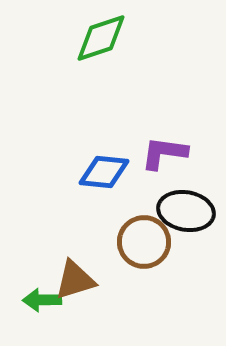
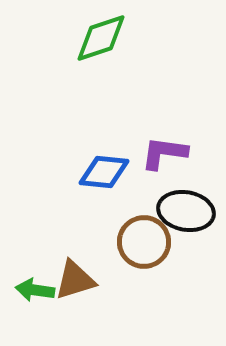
green arrow: moved 7 px left, 10 px up; rotated 9 degrees clockwise
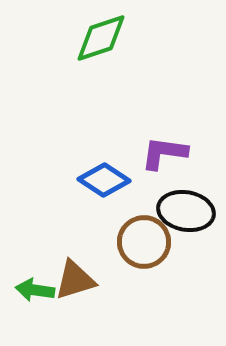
blue diamond: moved 8 px down; rotated 27 degrees clockwise
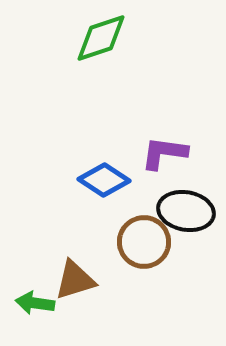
green arrow: moved 13 px down
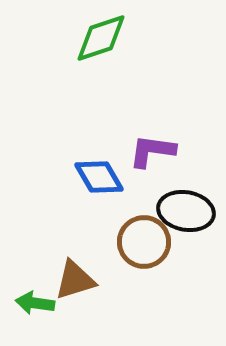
purple L-shape: moved 12 px left, 2 px up
blue diamond: moved 5 px left, 3 px up; rotated 27 degrees clockwise
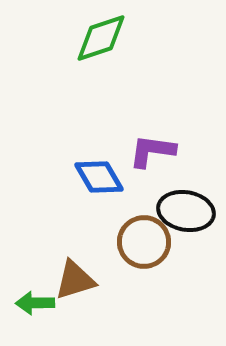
green arrow: rotated 9 degrees counterclockwise
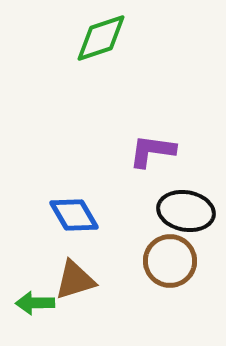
blue diamond: moved 25 px left, 38 px down
brown circle: moved 26 px right, 19 px down
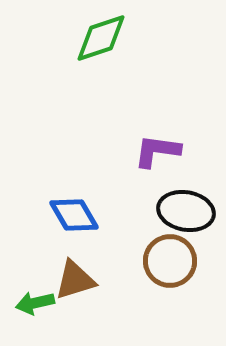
purple L-shape: moved 5 px right
green arrow: rotated 12 degrees counterclockwise
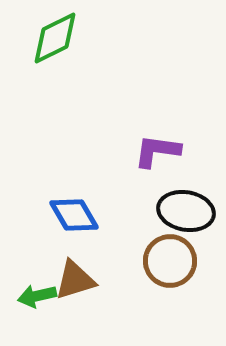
green diamond: moved 46 px left; rotated 8 degrees counterclockwise
green arrow: moved 2 px right, 7 px up
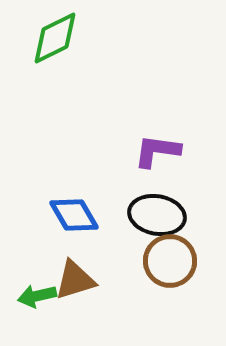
black ellipse: moved 29 px left, 4 px down
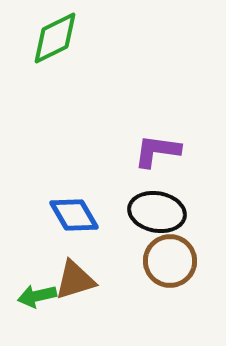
black ellipse: moved 3 px up
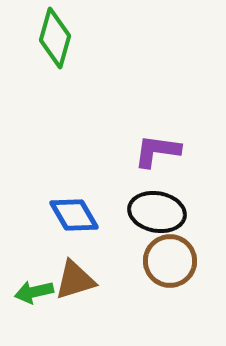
green diamond: rotated 48 degrees counterclockwise
green arrow: moved 3 px left, 4 px up
